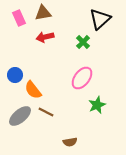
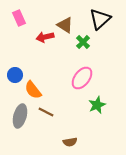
brown triangle: moved 22 px right, 12 px down; rotated 42 degrees clockwise
gray ellipse: rotated 35 degrees counterclockwise
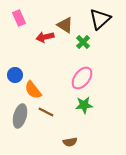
green star: moved 13 px left; rotated 18 degrees clockwise
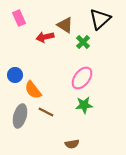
brown semicircle: moved 2 px right, 2 px down
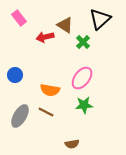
pink rectangle: rotated 14 degrees counterclockwise
orange semicircle: moved 17 px right; rotated 42 degrees counterclockwise
gray ellipse: rotated 15 degrees clockwise
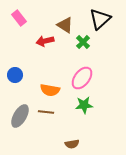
red arrow: moved 4 px down
brown line: rotated 21 degrees counterclockwise
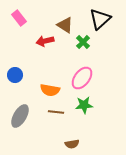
brown line: moved 10 px right
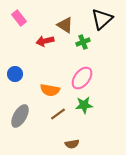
black triangle: moved 2 px right
green cross: rotated 24 degrees clockwise
blue circle: moved 1 px up
brown line: moved 2 px right, 2 px down; rotated 42 degrees counterclockwise
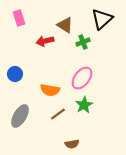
pink rectangle: rotated 21 degrees clockwise
green star: rotated 24 degrees counterclockwise
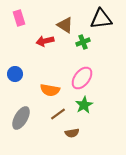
black triangle: moved 1 px left; rotated 35 degrees clockwise
gray ellipse: moved 1 px right, 2 px down
brown semicircle: moved 11 px up
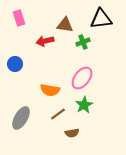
brown triangle: rotated 24 degrees counterclockwise
blue circle: moved 10 px up
